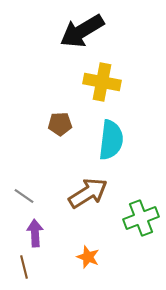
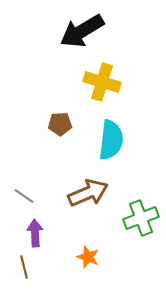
yellow cross: rotated 6 degrees clockwise
brown arrow: rotated 9 degrees clockwise
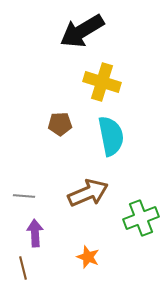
cyan semicircle: moved 4 px up; rotated 18 degrees counterclockwise
gray line: rotated 30 degrees counterclockwise
brown line: moved 1 px left, 1 px down
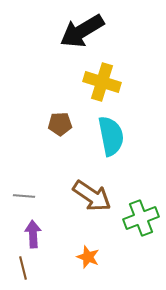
brown arrow: moved 4 px right, 3 px down; rotated 57 degrees clockwise
purple arrow: moved 2 px left, 1 px down
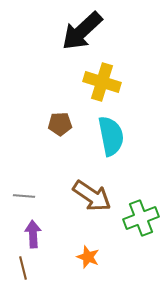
black arrow: rotated 12 degrees counterclockwise
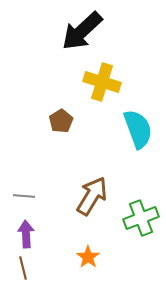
brown pentagon: moved 1 px right, 3 px up; rotated 30 degrees counterclockwise
cyan semicircle: moved 27 px right, 7 px up; rotated 9 degrees counterclockwise
brown arrow: rotated 93 degrees counterclockwise
purple arrow: moved 7 px left
orange star: rotated 15 degrees clockwise
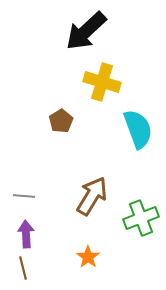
black arrow: moved 4 px right
